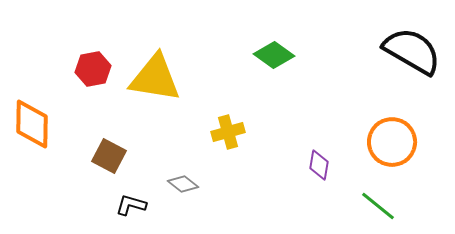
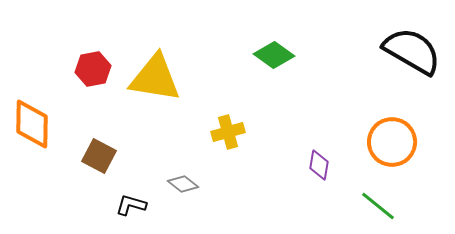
brown square: moved 10 px left
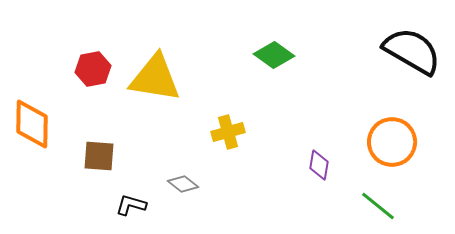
brown square: rotated 24 degrees counterclockwise
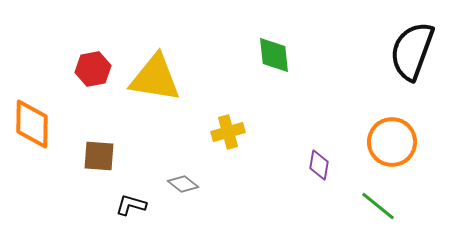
black semicircle: rotated 100 degrees counterclockwise
green diamond: rotated 48 degrees clockwise
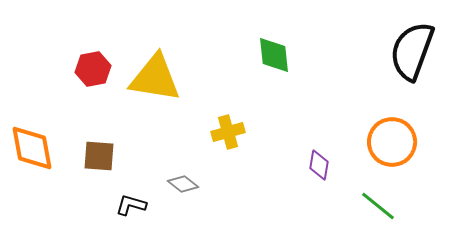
orange diamond: moved 24 px down; rotated 12 degrees counterclockwise
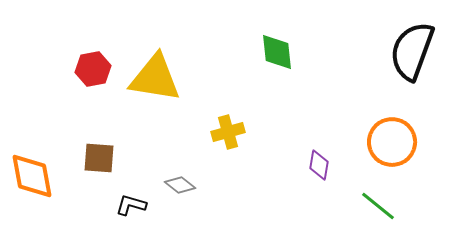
green diamond: moved 3 px right, 3 px up
orange diamond: moved 28 px down
brown square: moved 2 px down
gray diamond: moved 3 px left, 1 px down
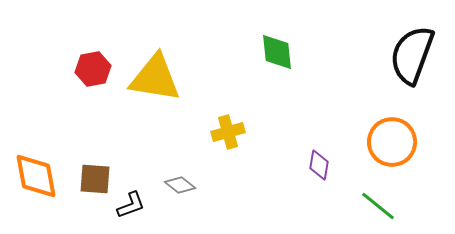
black semicircle: moved 4 px down
brown square: moved 4 px left, 21 px down
orange diamond: moved 4 px right
black L-shape: rotated 144 degrees clockwise
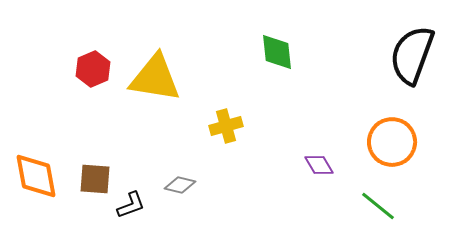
red hexagon: rotated 12 degrees counterclockwise
yellow cross: moved 2 px left, 6 px up
purple diamond: rotated 40 degrees counterclockwise
gray diamond: rotated 24 degrees counterclockwise
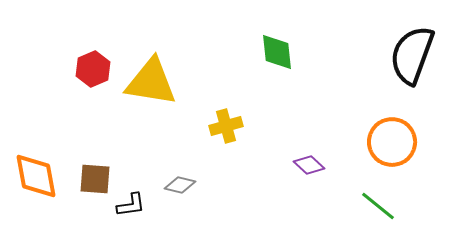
yellow triangle: moved 4 px left, 4 px down
purple diamond: moved 10 px left; rotated 16 degrees counterclockwise
black L-shape: rotated 12 degrees clockwise
